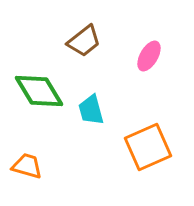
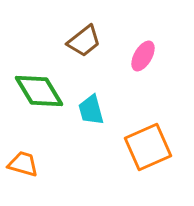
pink ellipse: moved 6 px left
orange trapezoid: moved 4 px left, 2 px up
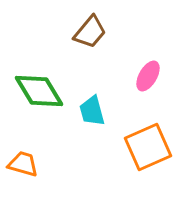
brown trapezoid: moved 6 px right, 9 px up; rotated 12 degrees counterclockwise
pink ellipse: moved 5 px right, 20 px down
cyan trapezoid: moved 1 px right, 1 px down
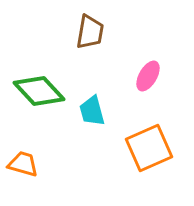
brown trapezoid: rotated 30 degrees counterclockwise
green diamond: rotated 12 degrees counterclockwise
orange square: moved 1 px right, 1 px down
